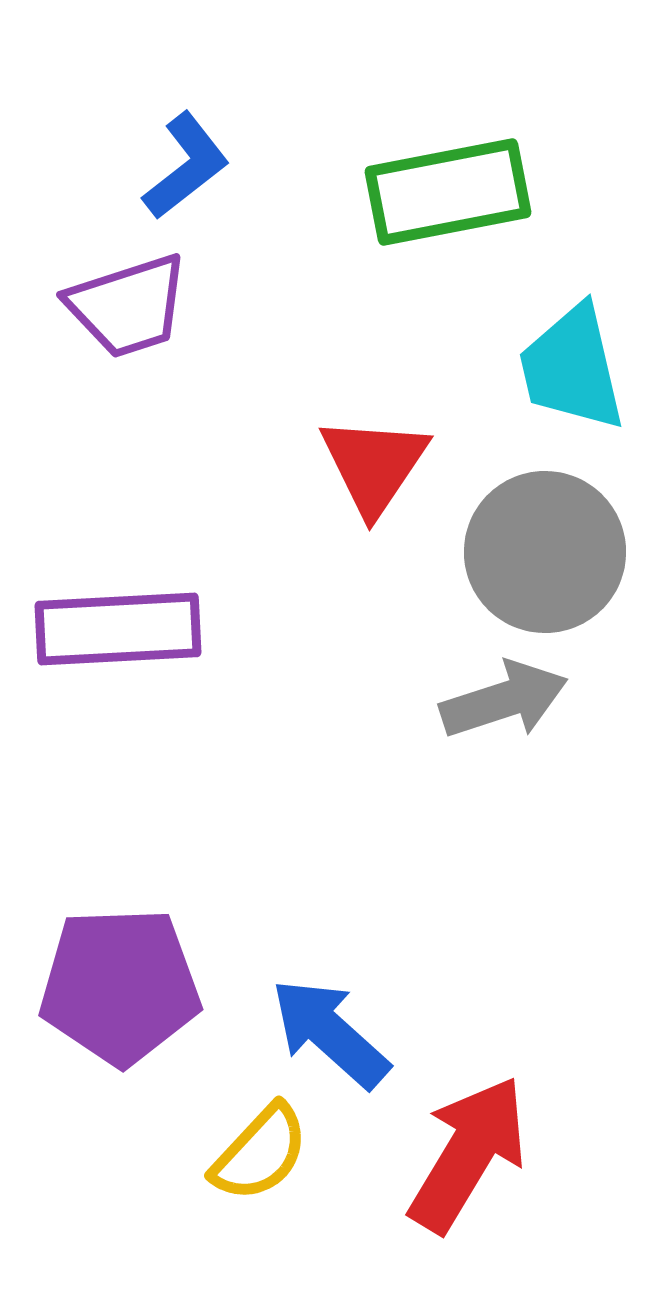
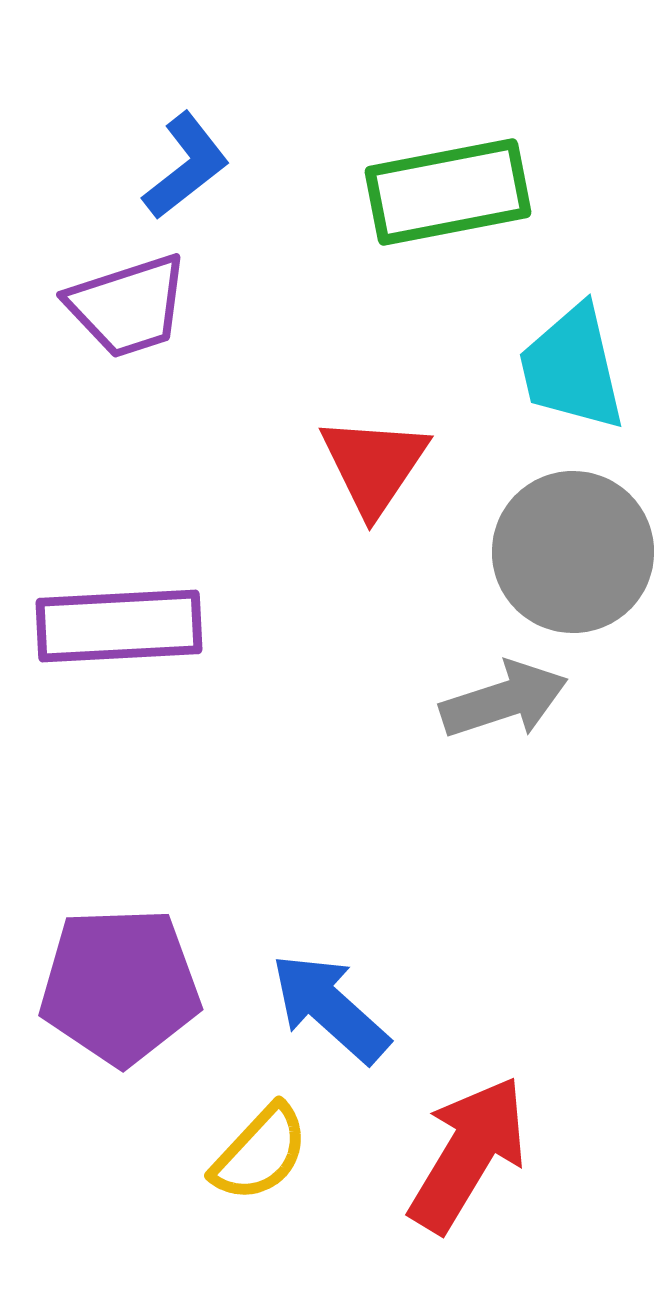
gray circle: moved 28 px right
purple rectangle: moved 1 px right, 3 px up
blue arrow: moved 25 px up
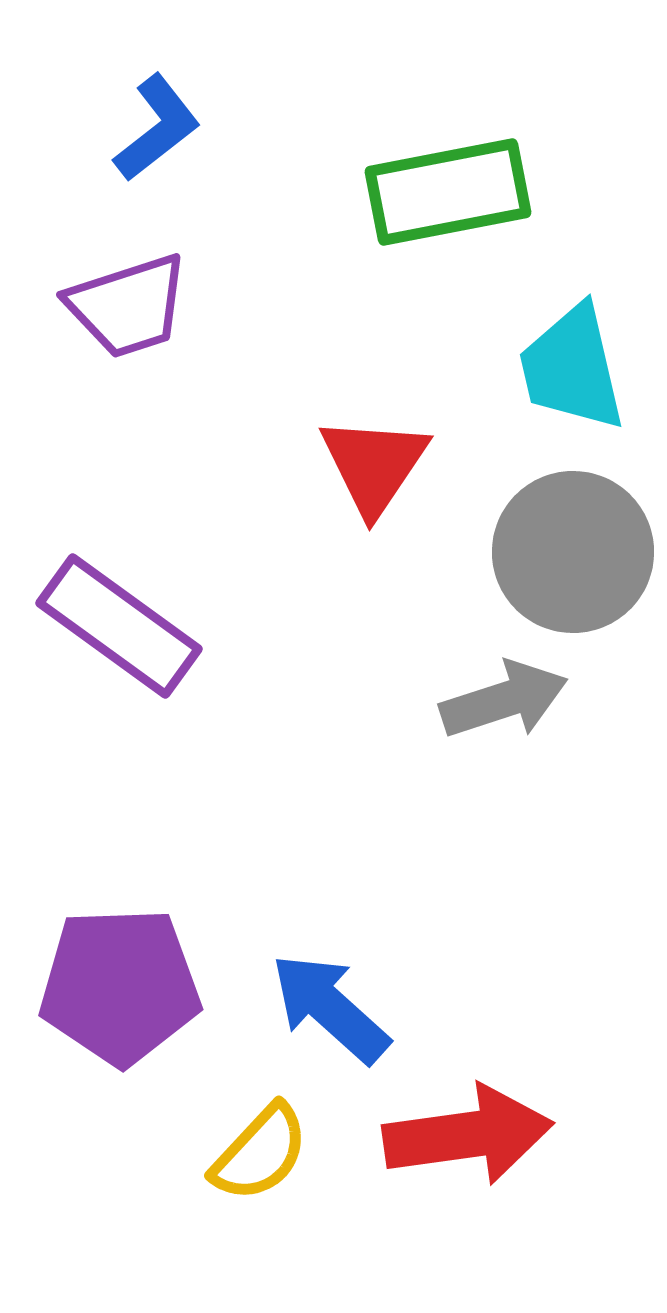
blue L-shape: moved 29 px left, 38 px up
purple rectangle: rotated 39 degrees clockwise
red arrow: moved 19 px up; rotated 51 degrees clockwise
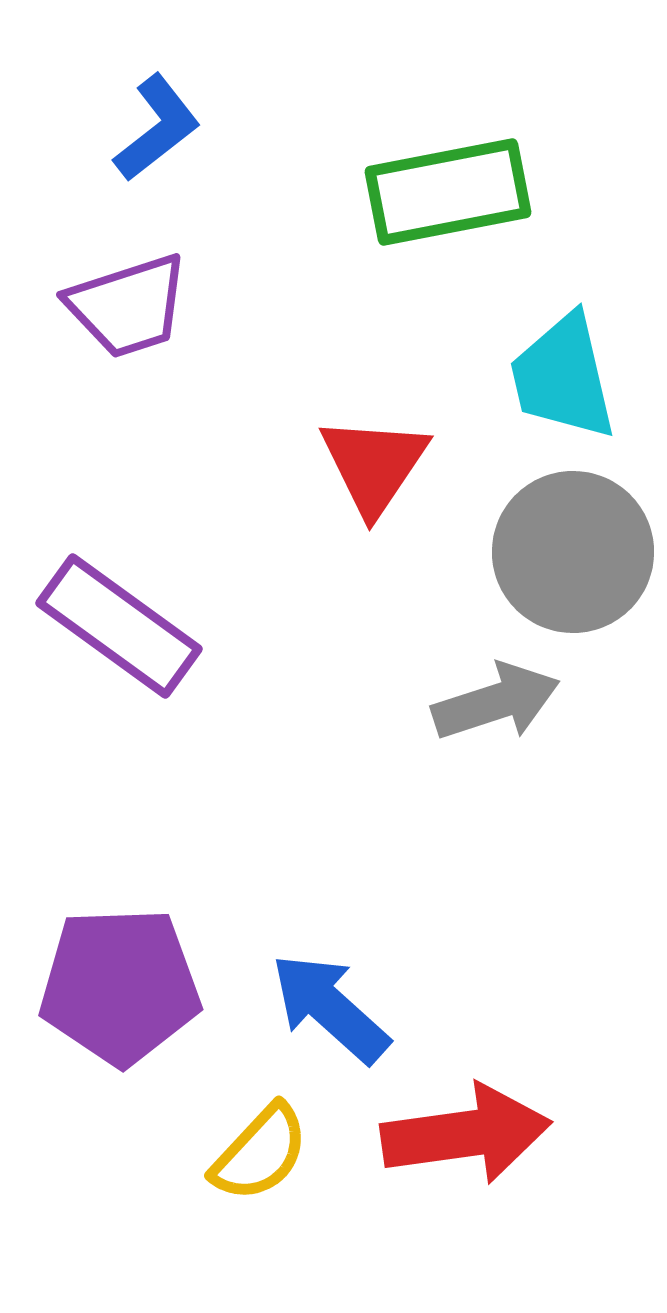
cyan trapezoid: moved 9 px left, 9 px down
gray arrow: moved 8 px left, 2 px down
red arrow: moved 2 px left, 1 px up
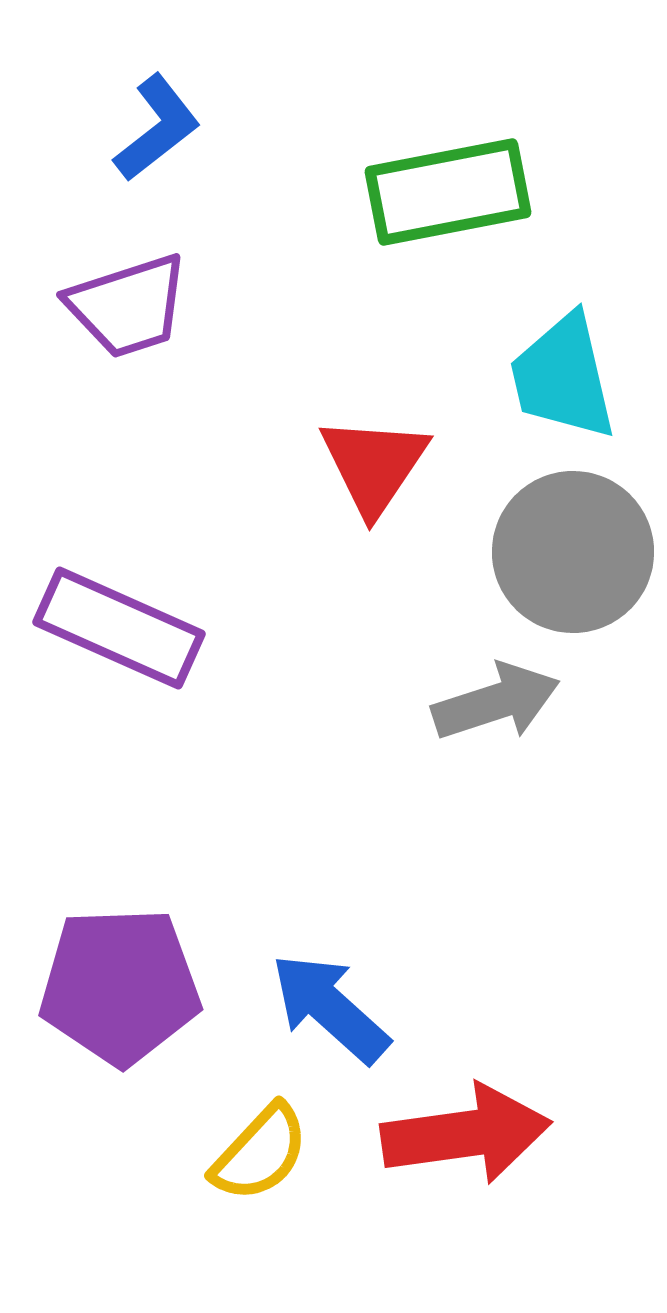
purple rectangle: moved 2 px down; rotated 12 degrees counterclockwise
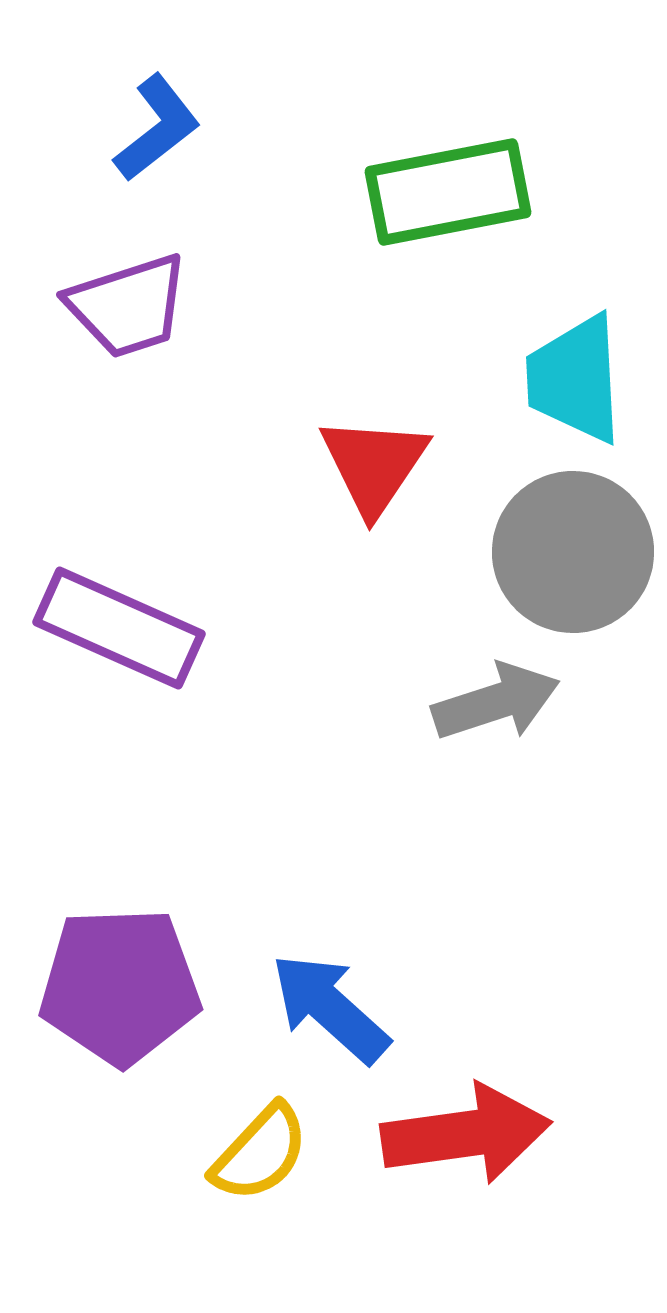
cyan trapezoid: moved 12 px right, 2 px down; rotated 10 degrees clockwise
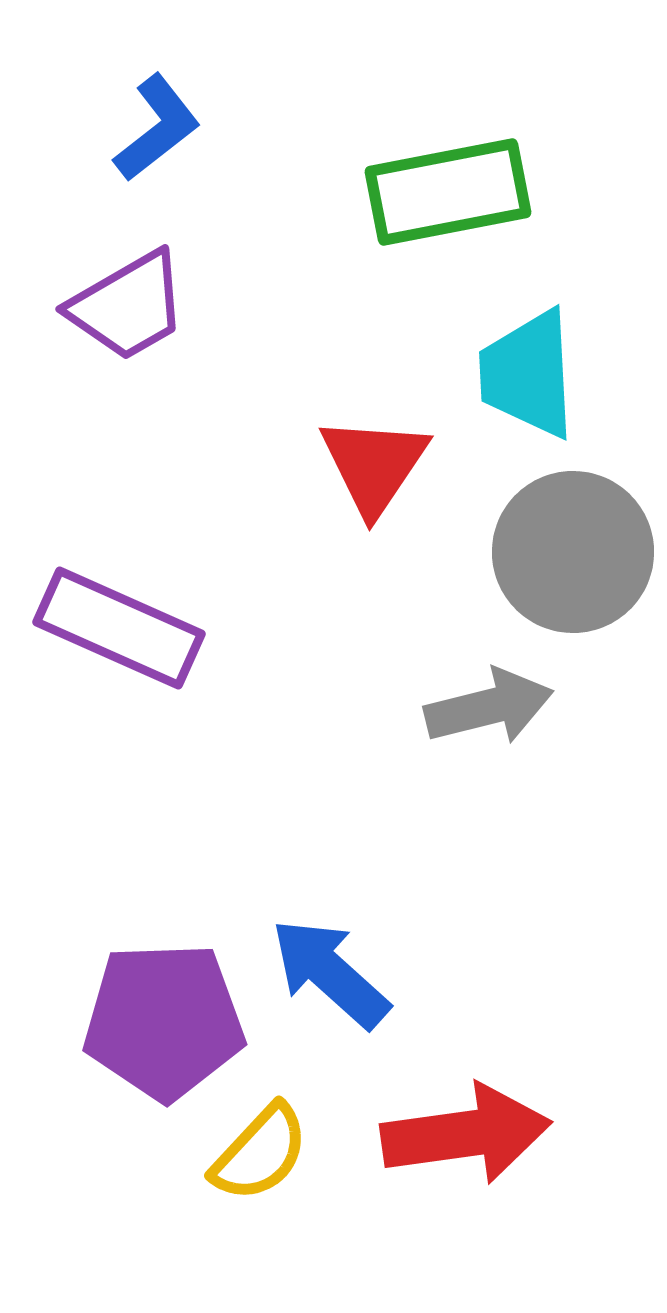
purple trapezoid: rotated 12 degrees counterclockwise
cyan trapezoid: moved 47 px left, 5 px up
gray arrow: moved 7 px left, 5 px down; rotated 4 degrees clockwise
purple pentagon: moved 44 px right, 35 px down
blue arrow: moved 35 px up
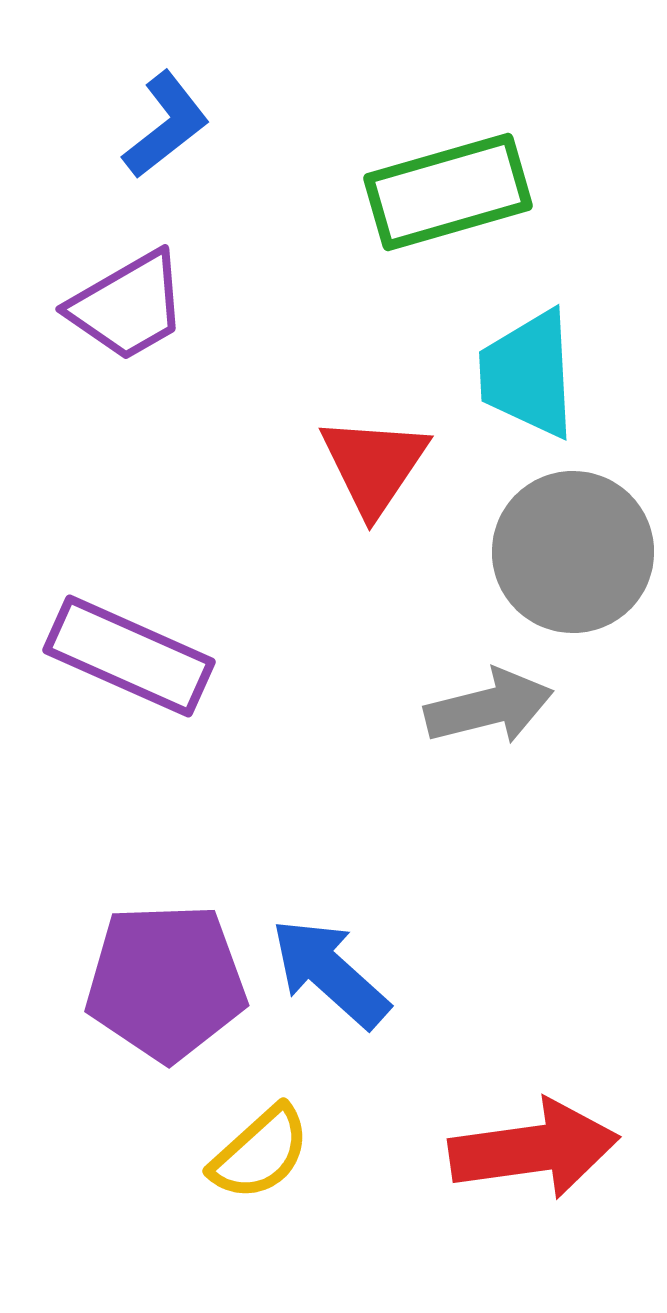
blue L-shape: moved 9 px right, 3 px up
green rectangle: rotated 5 degrees counterclockwise
purple rectangle: moved 10 px right, 28 px down
purple pentagon: moved 2 px right, 39 px up
red arrow: moved 68 px right, 15 px down
yellow semicircle: rotated 5 degrees clockwise
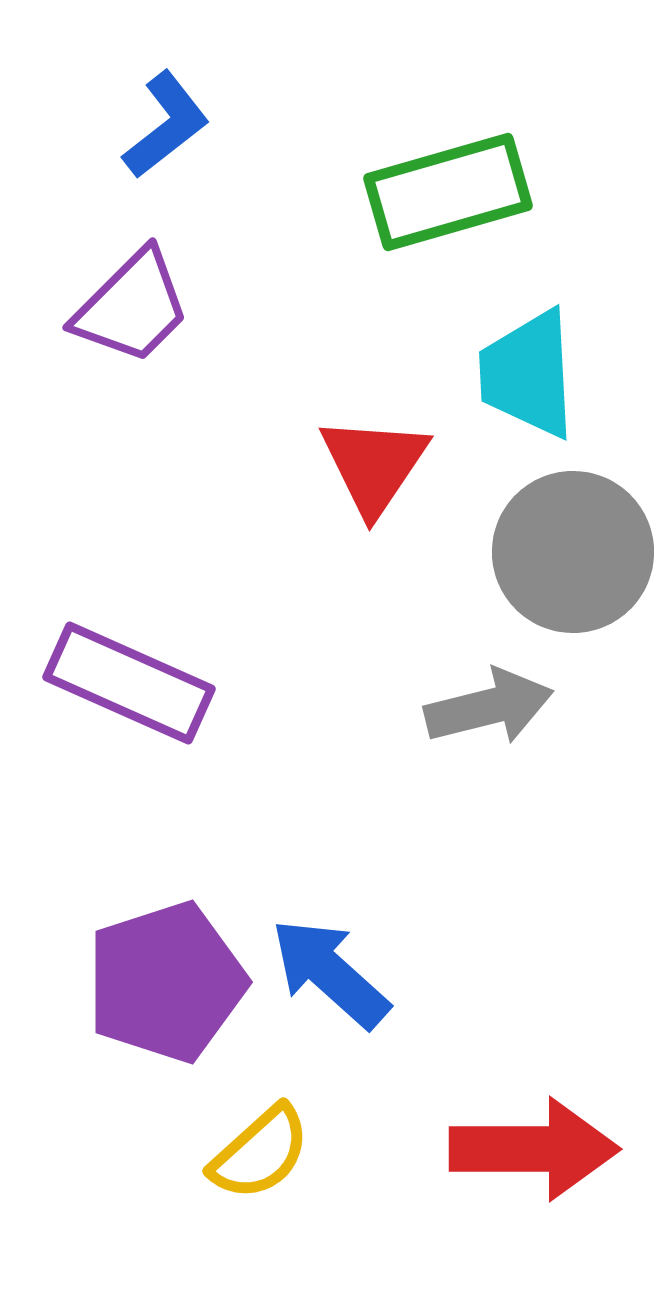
purple trapezoid: moved 4 px right, 1 px down; rotated 15 degrees counterclockwise
purple rectangle: moved 27 px down
purple pentagon: rotated 16 degrees counterclockwise
red arrow: rotated 8 degrees clockwise
